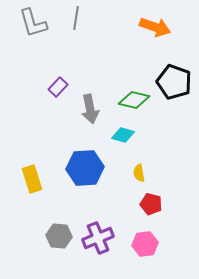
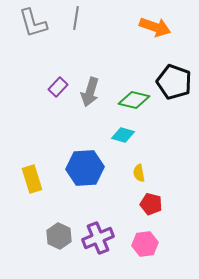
gray arrow: moved 17 px up; rotated 28 degrees clockwise
gray hexagon: rotated 20 degrees clockwise
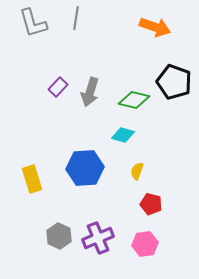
yellow semicircle: moved 2 px left, 2 px up; rotated 30 degrees clockwise
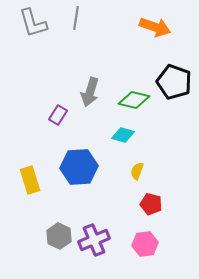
purple rectangle: moved 28 px down; rotated 12 degrees counterclockwise
blue hexagon: moved 6 px left, 1 px up
yellow rectangle: moved 2 px left, 1 px down
purple cross: moved 4 px left, 2 px down
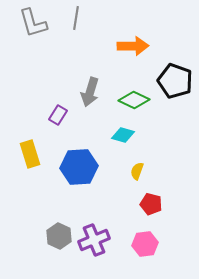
orange arrow: moved 22 px left, 19 px down; rotated 20 degrees counterclockwise
black pentagon: moved 1 px right, 1 px up
green diamond: rotated 12 degrees clockwise
yellow rectangle: moved 26 px up
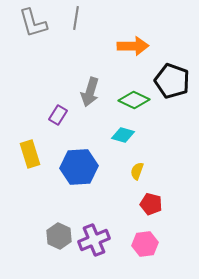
black pentagon: moved 3 px left
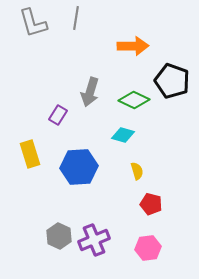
yellow semicircle: rotated 144 degrees clockwise
pink hexagon: moved 3 px right, 4 px down
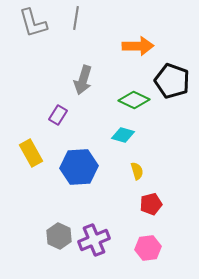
orange arrow: moved 5 px right
gray arrow: moved 7 px left, 12 px up
yellow rectangle: moved 1 px right, 1 px up; rotated 12 degrees counterclockwise
red pentagon: rotated 30 degrees counterclockwise
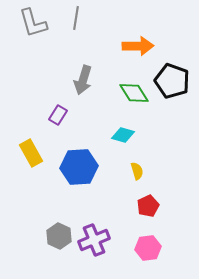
green diamond: moved 7 px up; rotated 32 degrees clockwise
red pentagon: moved 3 px left, 2 px down; rotated 10 degrees counterclockwise
